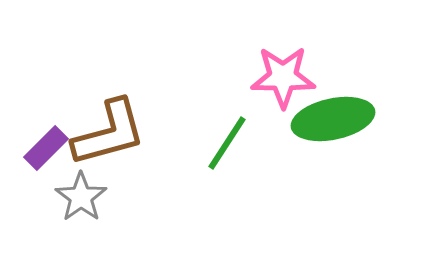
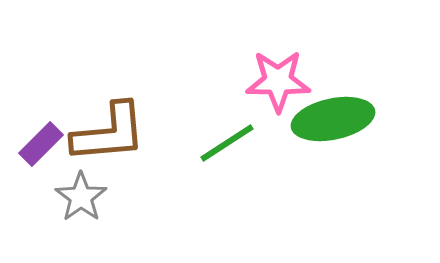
pink star: moved 5 px left, 4 px down
brown L-shape: rotated 10 degrees clockwise
green line: rotated 24 degrees clockwise
purple rectangle: moved 5 px left, 4 px up
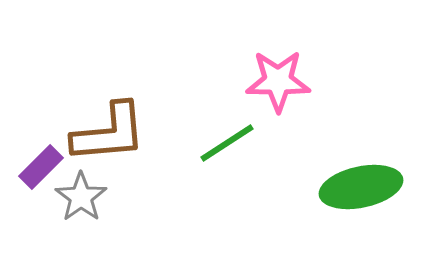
green ellipse: moved 28 px right, 68 px down
purple rectangle: moved 23 px down
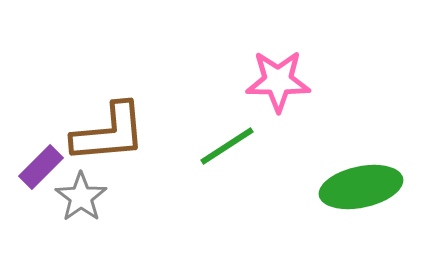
green line: moved 3 px down
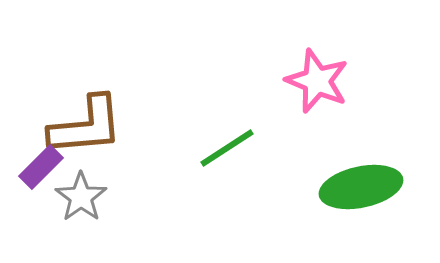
pink star: moved 39 px right; rotated 22 degrees clockwise
brown L-shape: moved 23 px left, 7 px up
green line: moved 2 px down
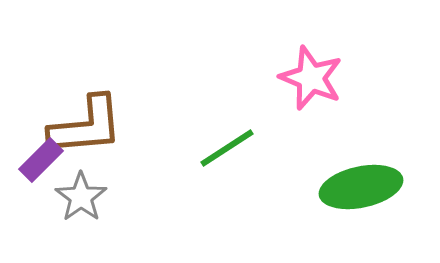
pink star: moved 6 px left, 3 px up
purple rectangle: moved 7 px up
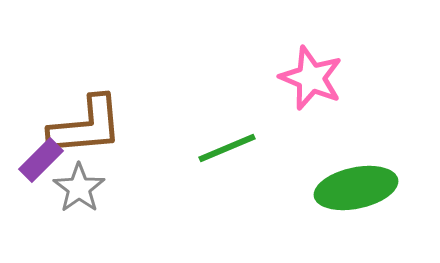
green line: rotated 10 degrees clockwise
green ellipse: moved 5 px left, 1 px down
gray star: moved 2 px left, 9 px up
